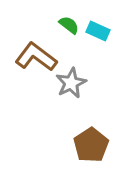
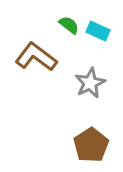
gray star: moved 19 px right
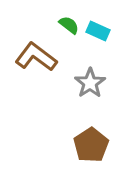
gray star: rotated 8 degrees counterclockwise
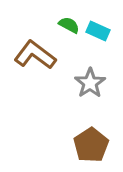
green semicircle: rotated 10 degrees counterclockwise
brown L-shape: moved 1 px left, 2 px up
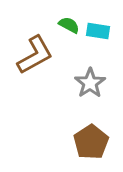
cyan rectangle: rotated 15 degrees counterclockwise
brown L-shape: rotated 114 degrees clockwise
brown pentagon: moved 3 px up
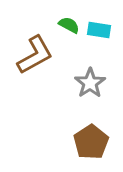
cyan rectangle: moved 1 px right, 1 px up
